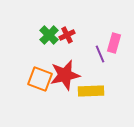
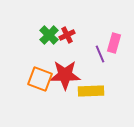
red star: rotated 12 degrees clockwise
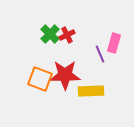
green cross: moved 1 px right, 1 px up
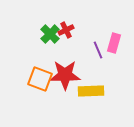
red cross: moved 1 px left, 5 px up
purple line: moved 2 px left, 4 px up
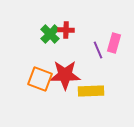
red cross: rotated 28 degrees clockwise
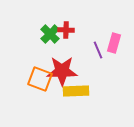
red star: moved 3 px left, 4 px up
yellow rectangle: moved 15 px left
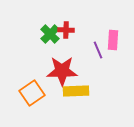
pink rectangle: moved 1 px left, 3 px up; rotated 12 degrees counterclockwise
orange square: moved 8 px left, 14 px down; rotated 35 degrees clockwise
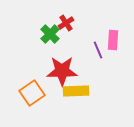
red cross: moved 7 px up; rotated 35 degrees counterclockwise
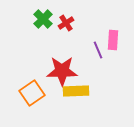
green cross: moved 7 px left, 15 px up
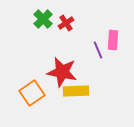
red star: moved 1 px down; rotated 12 degrees clockwise
